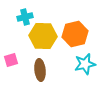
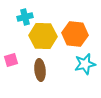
orange hexagon: rotated 20 degrees clockwise
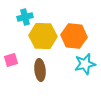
orange hexagon: moved 1 px left, 2 px down
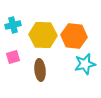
cyan cross: moved 12 px left, 8 px down
yellow hexagon: moved 1 px up
pink square: moved 2 px right, 3 px up
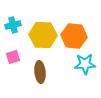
cyan star: rotated 10 degrees clockwise
brown ellipse: moved 2 px down
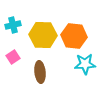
pink square: rotated 16 degrees counterclockwise
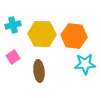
yellow hexagon: moved 1 px left, 1 px up
brown ellipse: moved 1 px left, 1 px up
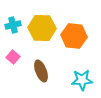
yellow hexagon: moved 6 px up
pink square: rotated 16 degrees counterclockwise
cyan star: moved 3 px left, 16 px down
brown ellipse: moved 2 px right; rotated 15 degrees counterclockwise
